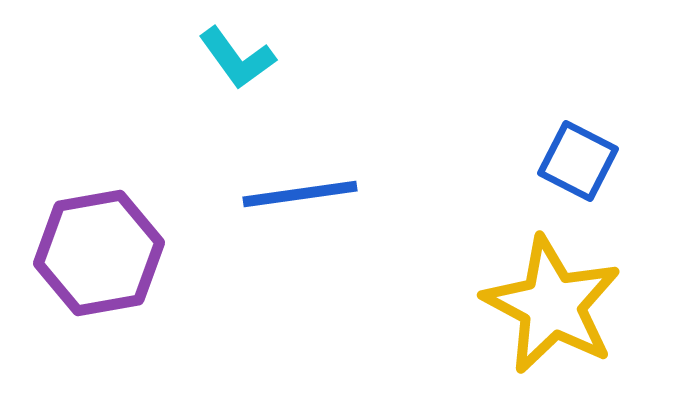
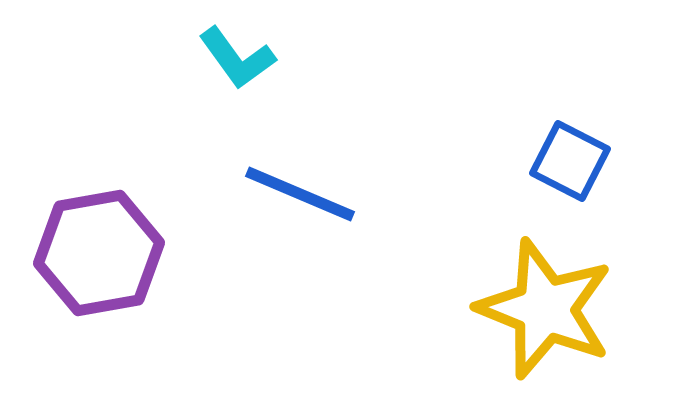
blue square: moved 8 px left
blue line: rotated 31 degrees clockwise
yellow star: moved 7 px left, 4 px down; rotated 6 degrees counterclockwise
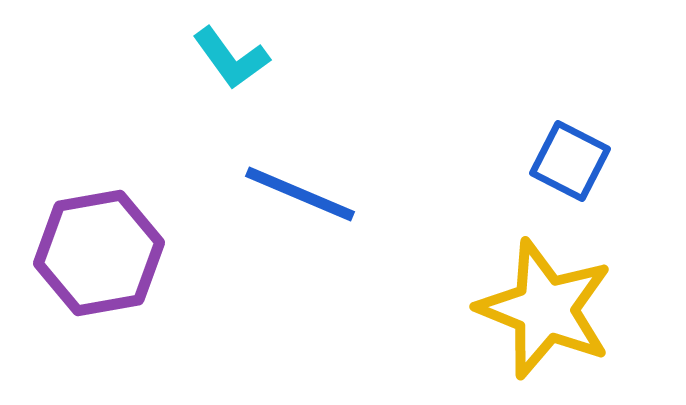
cyan L-shape: moved 6 px left
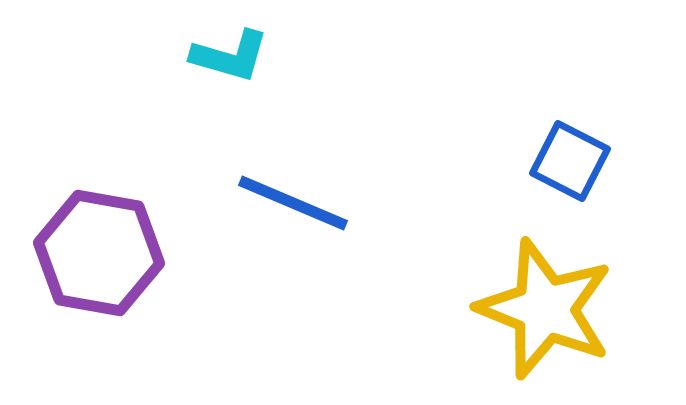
cyan L-shape: moved 1 px left, 2 px up; rotated 38 degrees counterclockwise
blue line: moved 7 px left, 9 px down
purple hexagon: rotated 20 degrees clockwise
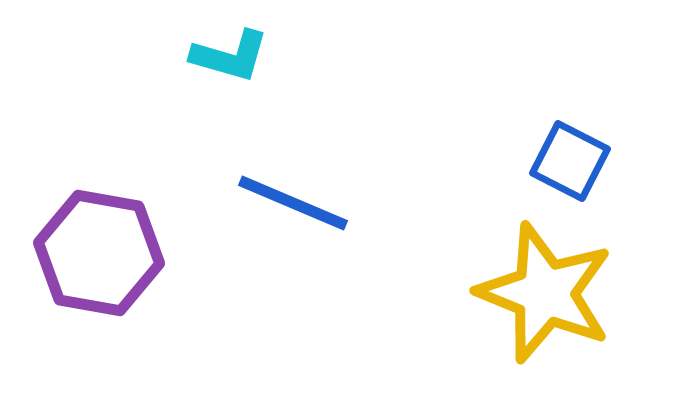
yellow star: moved 16 px up
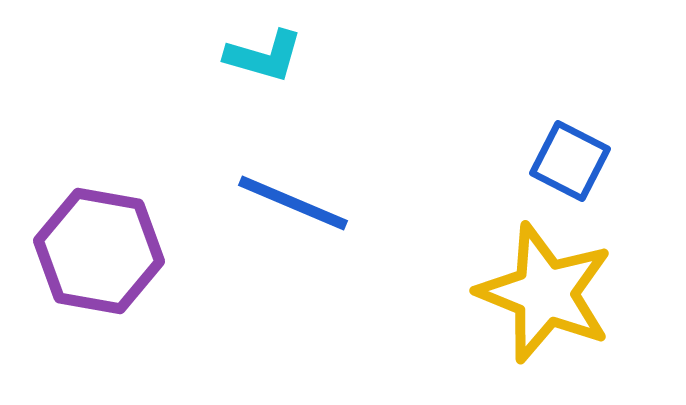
cyan L-shape: moved 34 px right
purple hexagon: moved 2 px up
